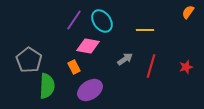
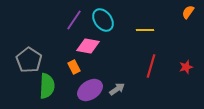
cyan ellipse: moved 1 px right, 1 px up
gray arrow: moved 8 px left, 30 px down
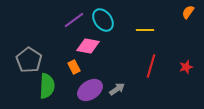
purple line: rotated 20 degrees clockwise
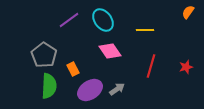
purple line: moved 5 px left
pink diamond: moved 22 px right, 5 px down; rotated 45 degrees clockwise
gray pentagon: moved 15 px right, 5 px up
orange rectangle: moved 1 px left, 2 px down
green semicircle: moved 2 px right
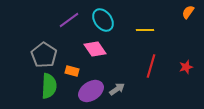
pink diamond: moved 15 px left, 2 px up
orange rectangle: moved 1 px left, 2 px down; rotated 48 degrees counterclockwise
purple ellipse: moved 1 px right, 1 px down
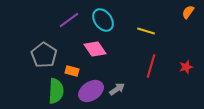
yellow line: moved 1 px right, 1 px down; rotated 18 degrees clockwise
green semicircle: moved 7 px right, 5 px down
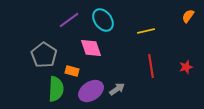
orange semicircle: moved 4 px down
yellow line: rotated 30 degrees counterclockwise
pink diamond: moved 4 px left, 1 px up; rotated 15 degrees clockwise
red line: rotated 25 degrees counterclockwise
green semicircle: moved 2 px up
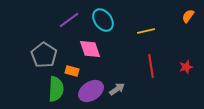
pink diamond: moved 1 px left, 1 px down
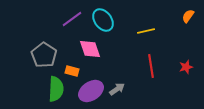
purple line: moved 3 px right, 1 px up
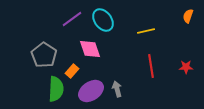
orange semicircle: rotated 16 degrees counterclockwise
red star: rotated 16 degrees clockwise
orange rectangle: rotated 64 degrees counterclockwise
gray arrow: rotated 70 degrees counterclockwise
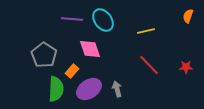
purple line: rotated 40 degrees clockwise
red line: moved 2 px left, 1 px up; rotated 35 degrees counterclockwise
purple ellipse: moved 2 px left, 2 px up
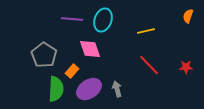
cyan ellipse: rotated 55 degrees clockwise
